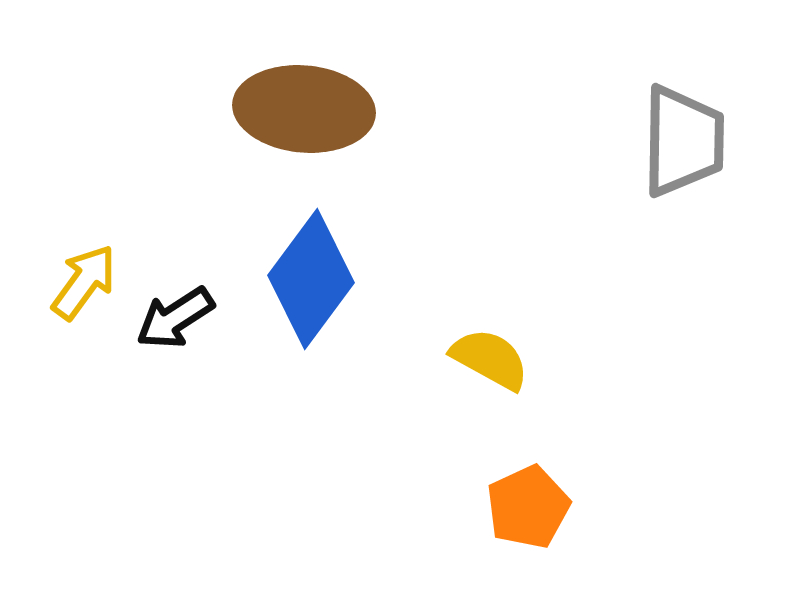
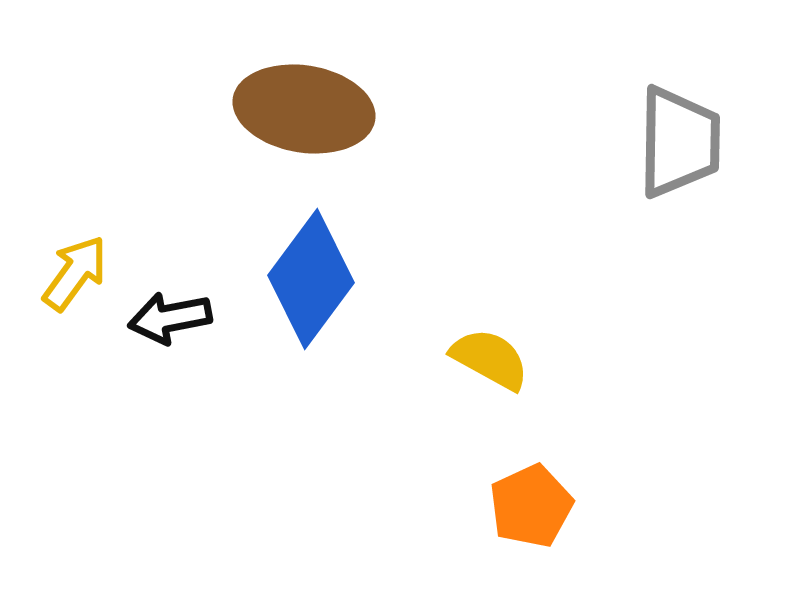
brown ellipse: rotated 4 degrees clockwise
gray trapezoid: moved 4 px left, 1 px down
yellow arrow: moved 9 px left, 9 px up
black arrow: moved 5 px left; rotated 22 degrees clockwise
orange pentagon: moved 3 px right, 1 px up
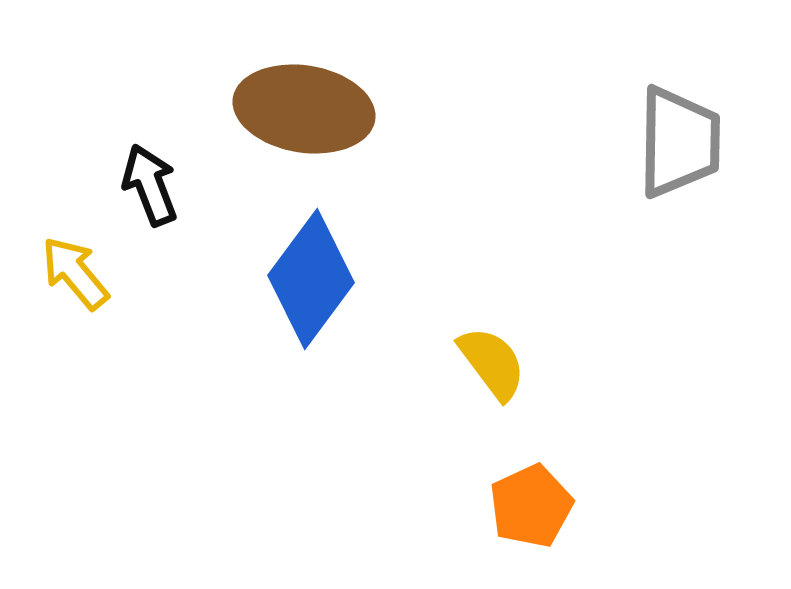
yellow arrow: rotated 76 degrees counterclockwise
black arrow: moved 20 px left, 133 px up; rotated 80 degrees clockwise
yellow semicircle: moved 2 px right, 4 px down; rotated 24 degrees clockwise
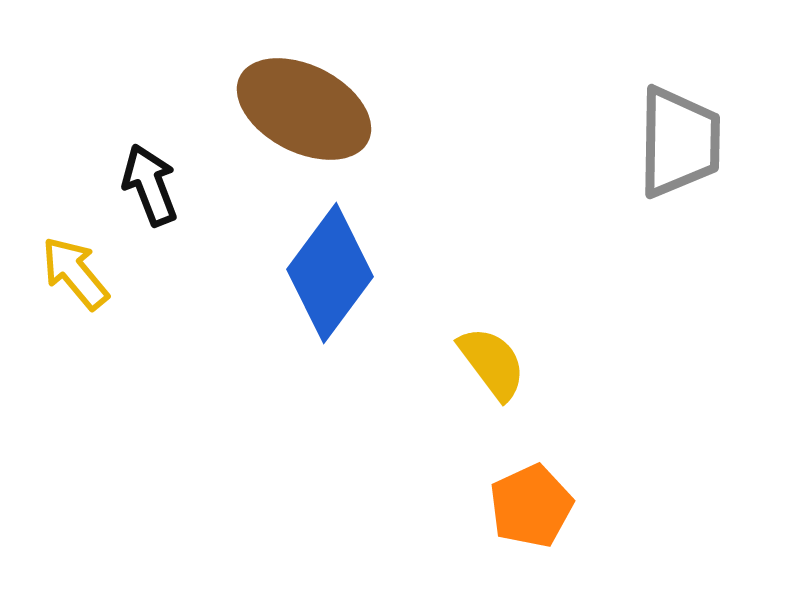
brown ellipse: rotated 18 degrees clockwise
blue diamond: moved 19 px right, 6 px up
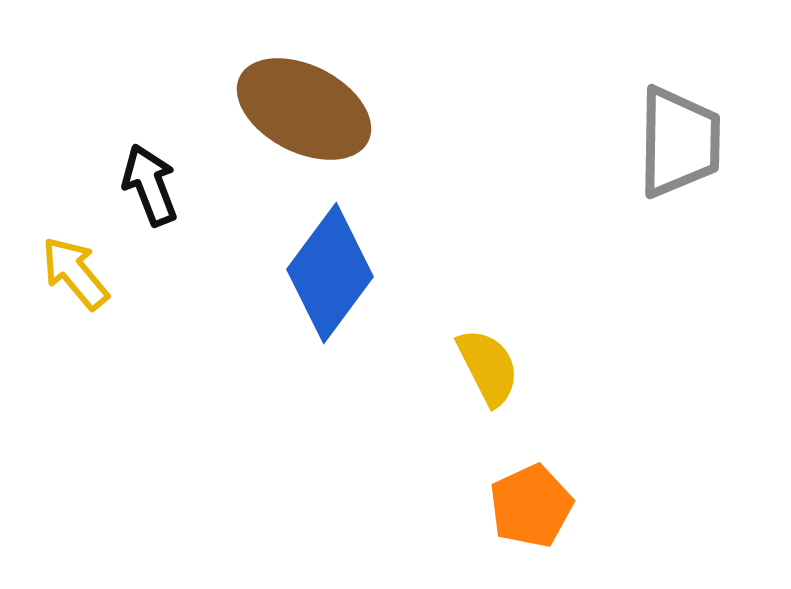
yellow semicircle: moved 4 px left, 4 px down; rotated 10 degrees clockwise
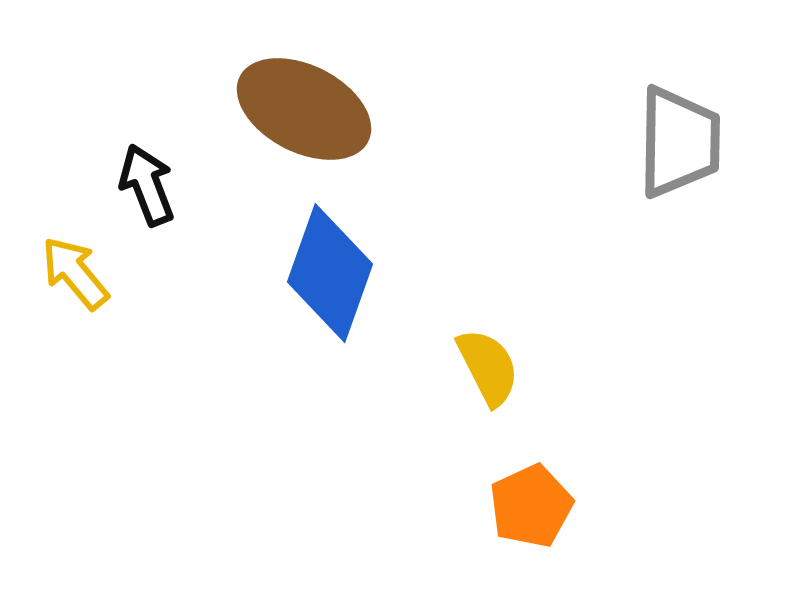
black arrow: moved 3 px left
blue diamond: rotated 17 degrees counterclockwise
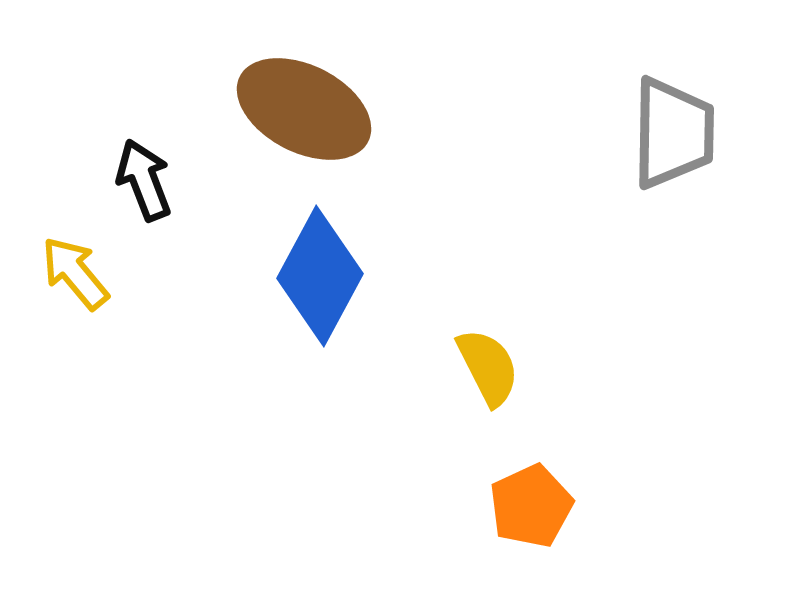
gray trapezoid: moved 6 px left, 9 px up
black arrow: moved 3 px left, 5 px up
blue diamond: moved 10 px left, 3 px down; rotated 9 degrees clockwise
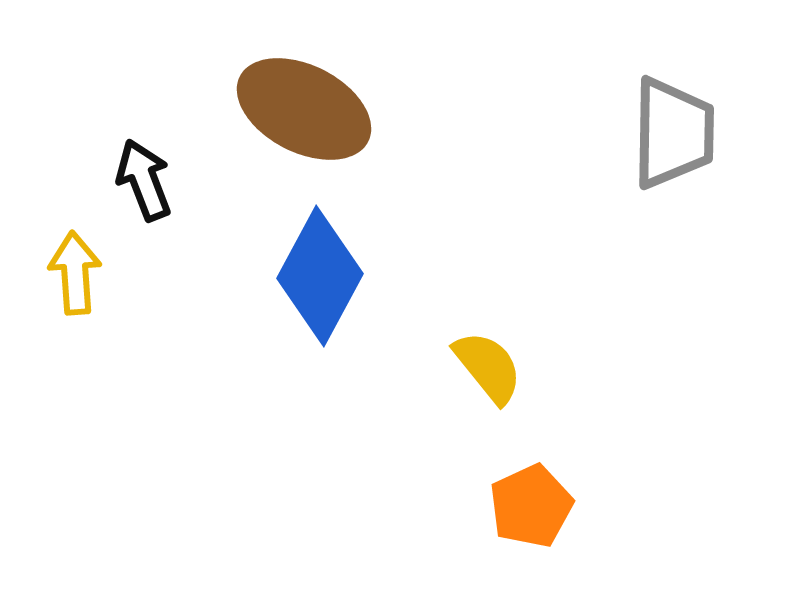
yellow arrow: rotated 36 degrees clockwise
yellow semicircle: rotated 12 degrees counterclockwise
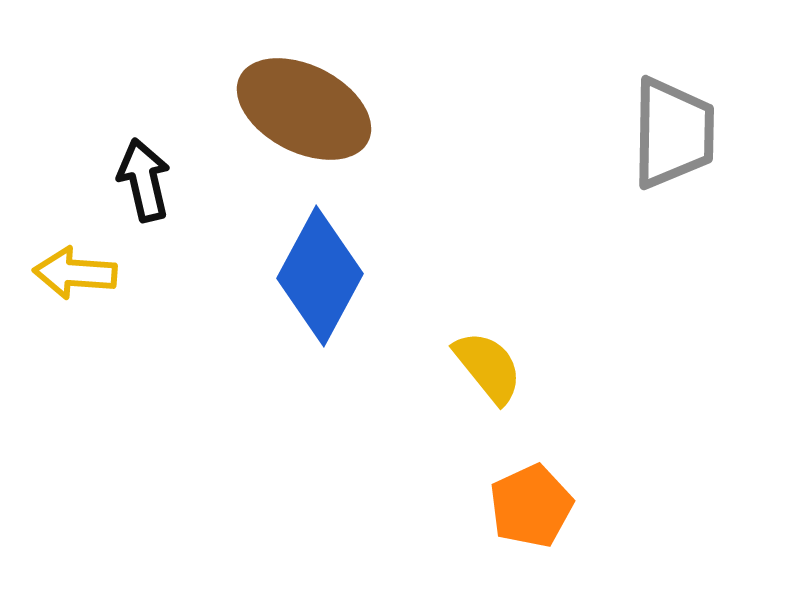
black arrow: rotated 8 degrees clockwise
yellow arrow: rotated 82 degrees counterclockwise
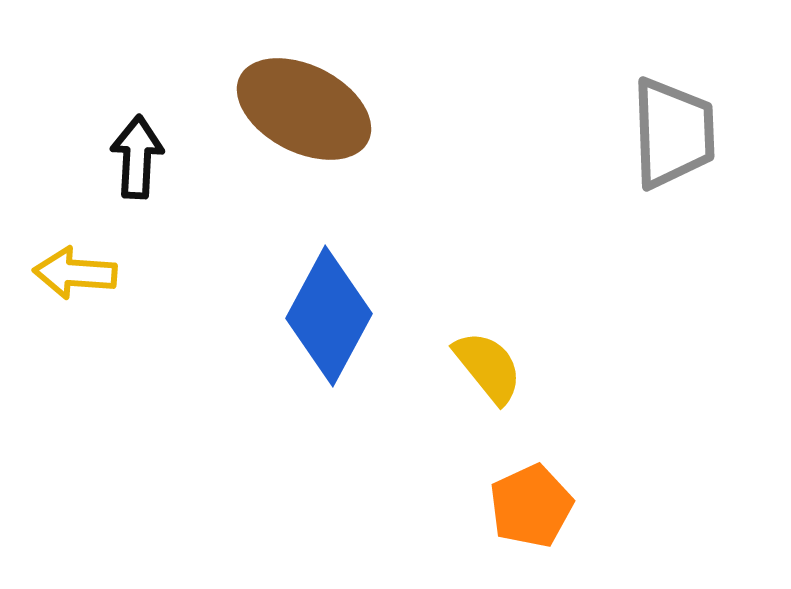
gray trapezoid: rotated 3 degrees counterclockwise
black arrow: moved 7 px left, 23 px up; rotated 16 degrees clockwise
blue diamond: moved 9 px right, 40 px down
